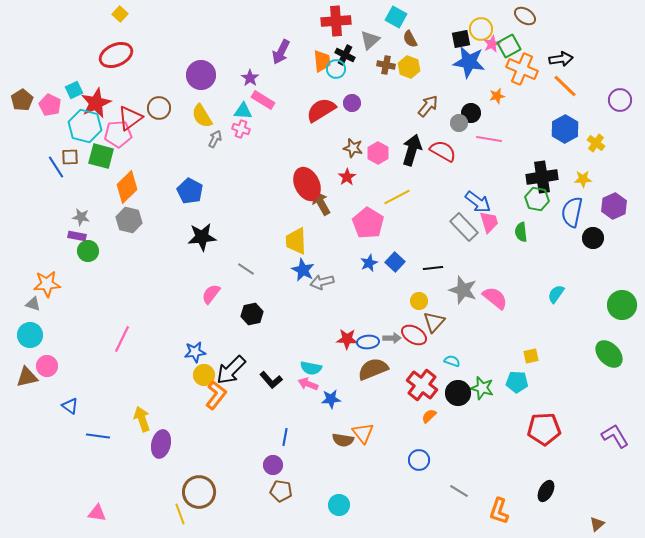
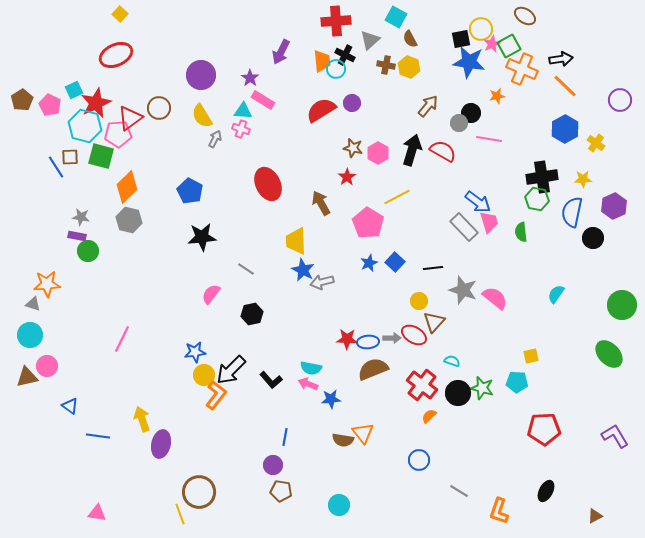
red ellipse at (307, 184): moved 39 px left
brown triangle at (597, 524): moved 2 px left, 8 px up; rotated 14 degrees clockwise
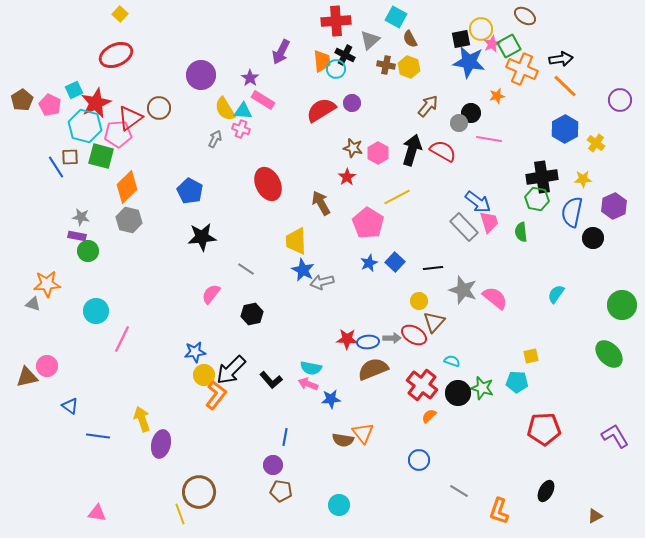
yellow semicircle at (202, 116): moved 23 px right, 7 px up
cyan circle at (30, 335): moved 66 px right, 24 px up
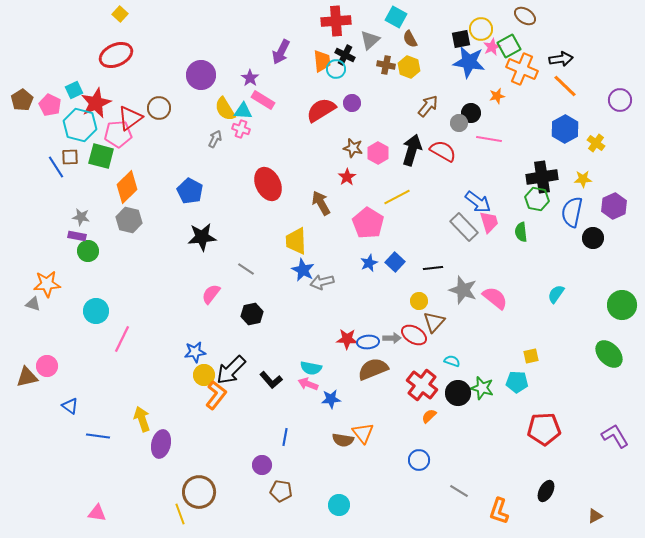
pink star at (492, 44): moved 3 px down
cyan hexagon at (85, 126): moved 5 px left, 1 px up
purple circle at (273, 465): moved 11 px left
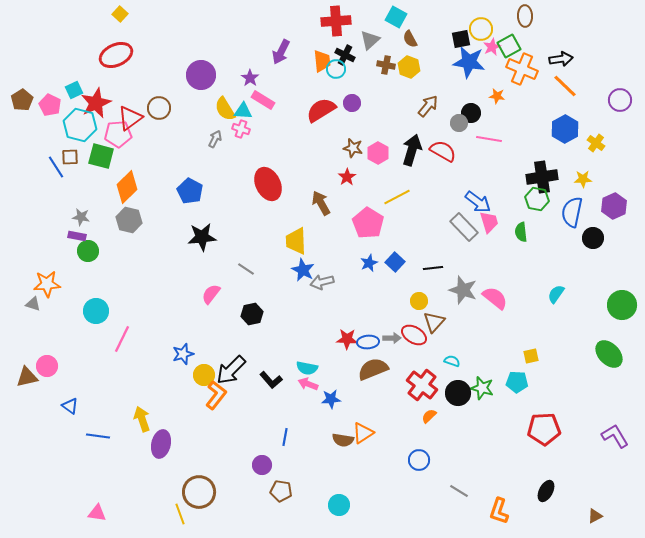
brown ellipse at (525, 16): rotated 55 degrees clockwise
orange star at (497, 96): rotated 21 degrees clockwise
blue star at (195, 352): moved 12 px left, 2 px down; rotated 10 degrees counterclockwise
cyan semicircle at (311, 368): moved 4 px left
orange triangle at (363, 433): rotated 35 degrees clockwise
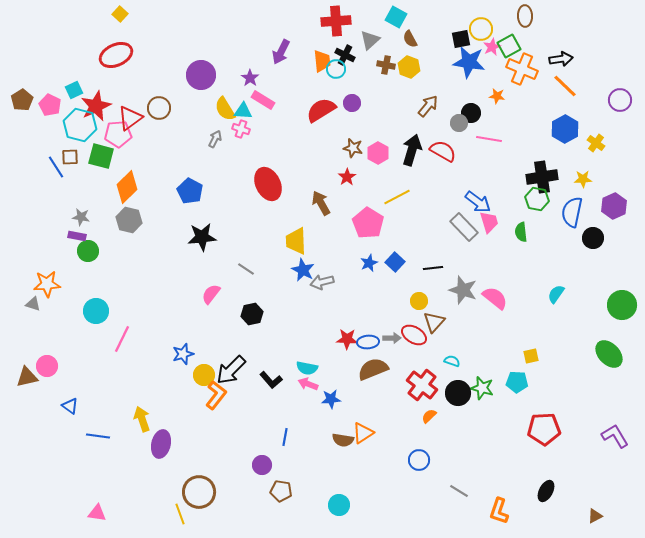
red star at (96, 103): moved 3 px down
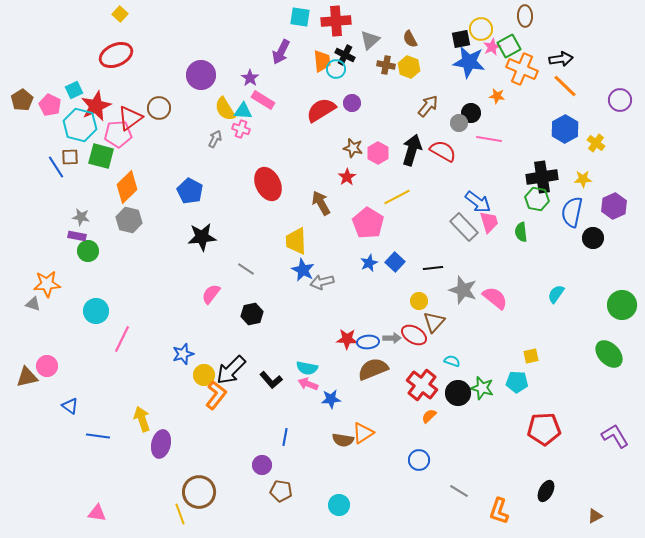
cyan square at (396, 17): moved 96 px left; rotated 20 degrees counterclockwise
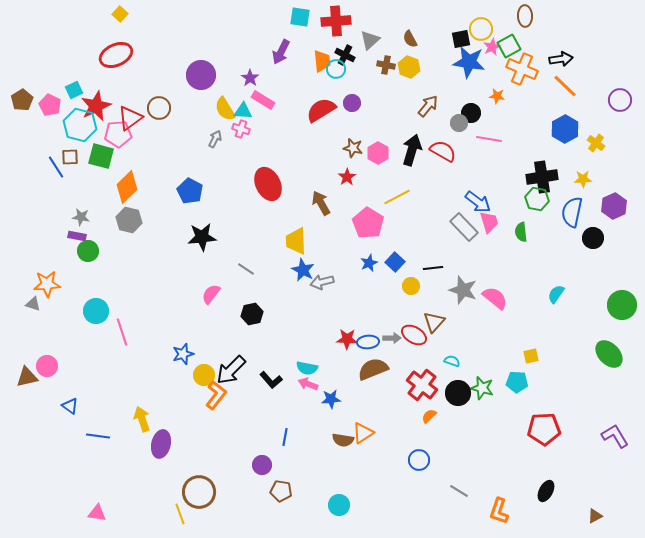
yellow circle at (419, 301): moved 8 px left, 15 px up
pink line at (122, 339): moved 7 px up; rotated 44 degrees counterclockwise
